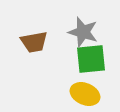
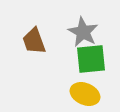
gray star: rotated 12 degrees clockwise
brown trapezoid: moved 1 px up; rotated 80 degrees clockwise
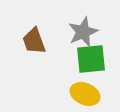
gray star: rotated 20 degrees clockwise
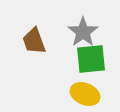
gray star: rotated 12 degrees counterclockwise
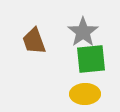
yellow ellipse: rotated 24 degrees counterclockwise
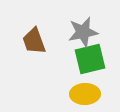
gray star: rotated 24 degrees clockwise
green square: moved 1 px left; rotated 8 degrees counterclockwise
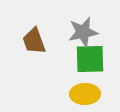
green square: rotated 12 degrees clockwise
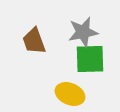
yellow ellipse: moved 15 px left; rotated 24 degrees clockwise
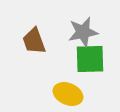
yellow ellipse: moved 2 px left
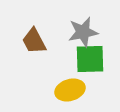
brown trapezoid: rotated 8 degrees counterclockwise
yellow ellipse: moved 2 px right, 4 px up; rotated 40 degrees counterclockwise
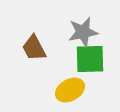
brown trapezoid: moved 7 px down
yellow ellipse: rotated 12 degrees counterclockwise
